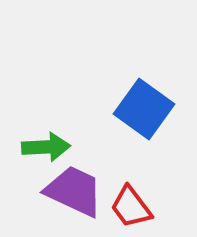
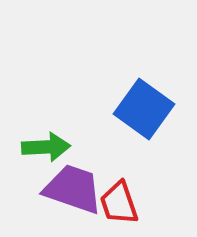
purple trapezoid: moved 1 px left, 2 px up; rotated 6 degrees counterclockwise
red trapezoid: moved 12 px left, 4 px up; rotated 18 degrees clockwise
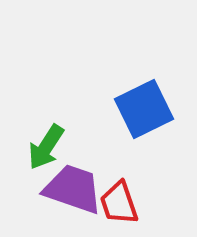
blue square: rotated 28 degrees clockwise
green arrow: rotated 126 degrees clockwise
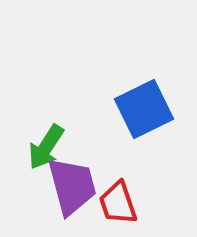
purple trapezoid: moved 1 px left, 3 px up; rotated 56 degrees clockwise
red trapezoid: moved 1 px left
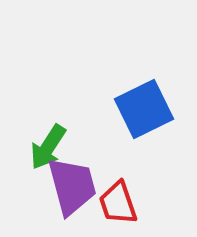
green arrow: moved 2 px right
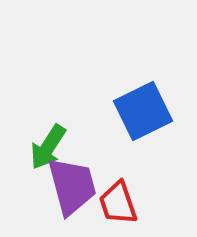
blue square: moved 1 px left, 2 px down
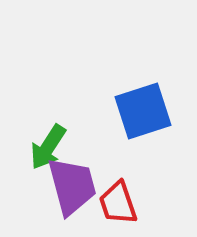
blue square: rotated 8 degrees clockwise
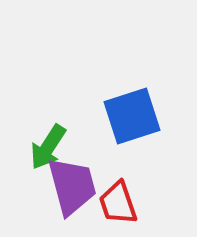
blue square: moved 11 px left, 5 px down
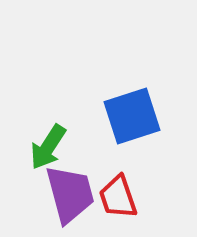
purple trapezoid: moved 2 px left, 8 px down
red trapezoid: moved 6 px up
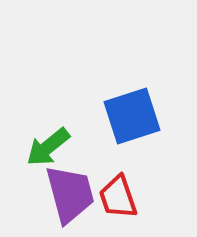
green arrow: rotated 18 degrees clockwise
